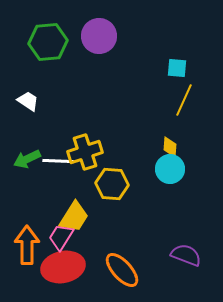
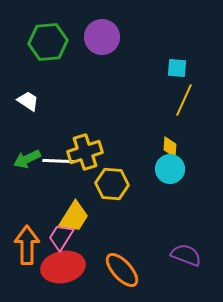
purple circle: moved 3 px right, 1 px down
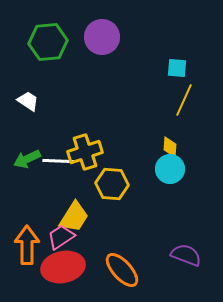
pink trapezoid: rotated 24 degrees clockwise
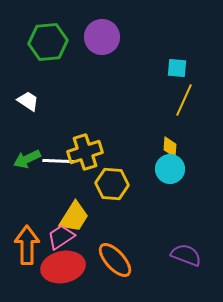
orange ellipse: moved 7 px left, 10 px up
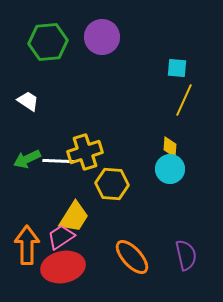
purple semicircle: rotated 56 degrees clockwise
orange ellipse: moved 17 px right, 3 px up
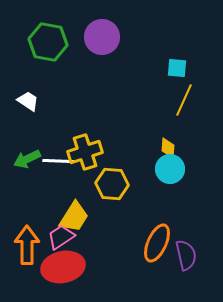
green hexagon: rotated 15 degrees clockwise
yellow diamond: moved 2 px left, 1 px down
orange ellipse: moved 25 px right, 14 px up; rotated 66 degrees clockwise
